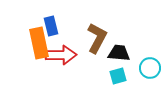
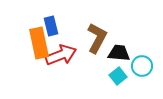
red arrow: rotated 20 degrees counterclockwise
cyan circle: moved 8 px left, 2 px up
cyan square: rotated 24 degrees counterclockwise
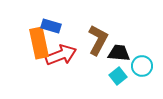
blue rectangle: rotated 60 degrees counterclockwise
brown L-shape: moved 1 px right, 2 px down
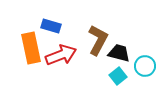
orange rectangle: moved 8 px left, 5 px down
black trapezoid: rotated 10 degrees clockwise
cyan circle: moved 3 px right
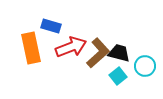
brown L-shape: moved 13 px down; rotated 20 degrees clockwise
red arrow: moved 10 px right, 8 px up
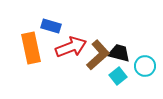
brown L-shape: moved 2 px down
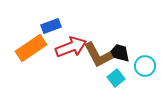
blue rectangle: rotated 36 degrees counterclockwise
orange rectangle: rotated 68 degrees clockwise
brown L-shape: rotated 104 degrees clockwise
cyan square: moved 2 px left, 2 px down
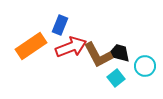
blue rectangle: moved 9 px right, 1 px up; rotated 48 degrees counterclockwise
orange rectangle: moved 2 px up
